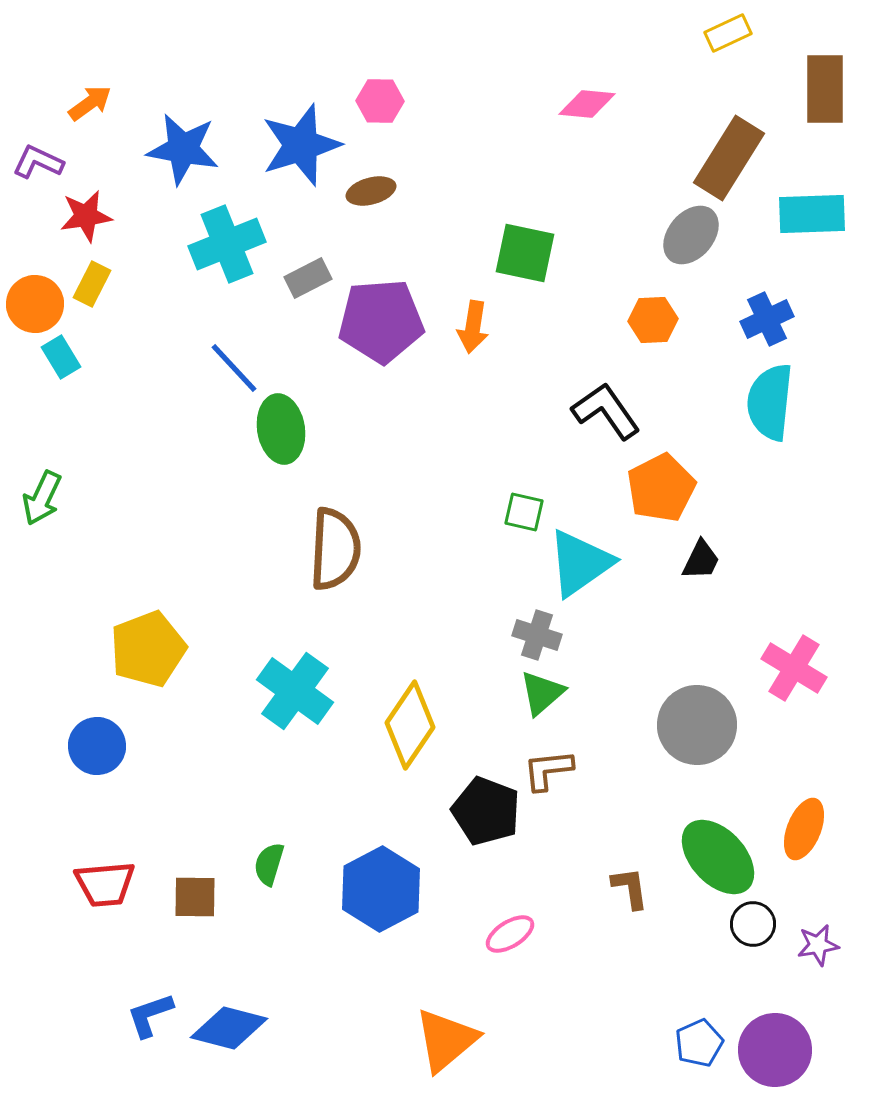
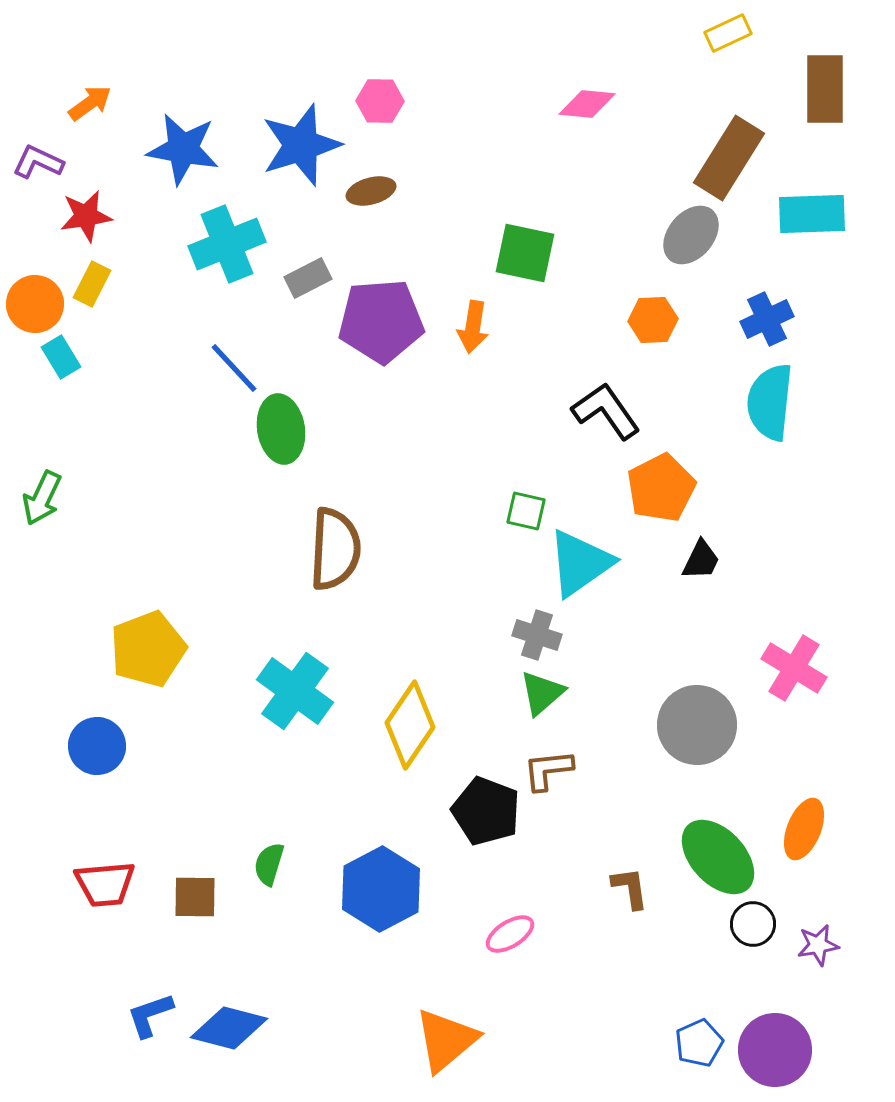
green square at (524, 512): moved 2 px right, 1 px up
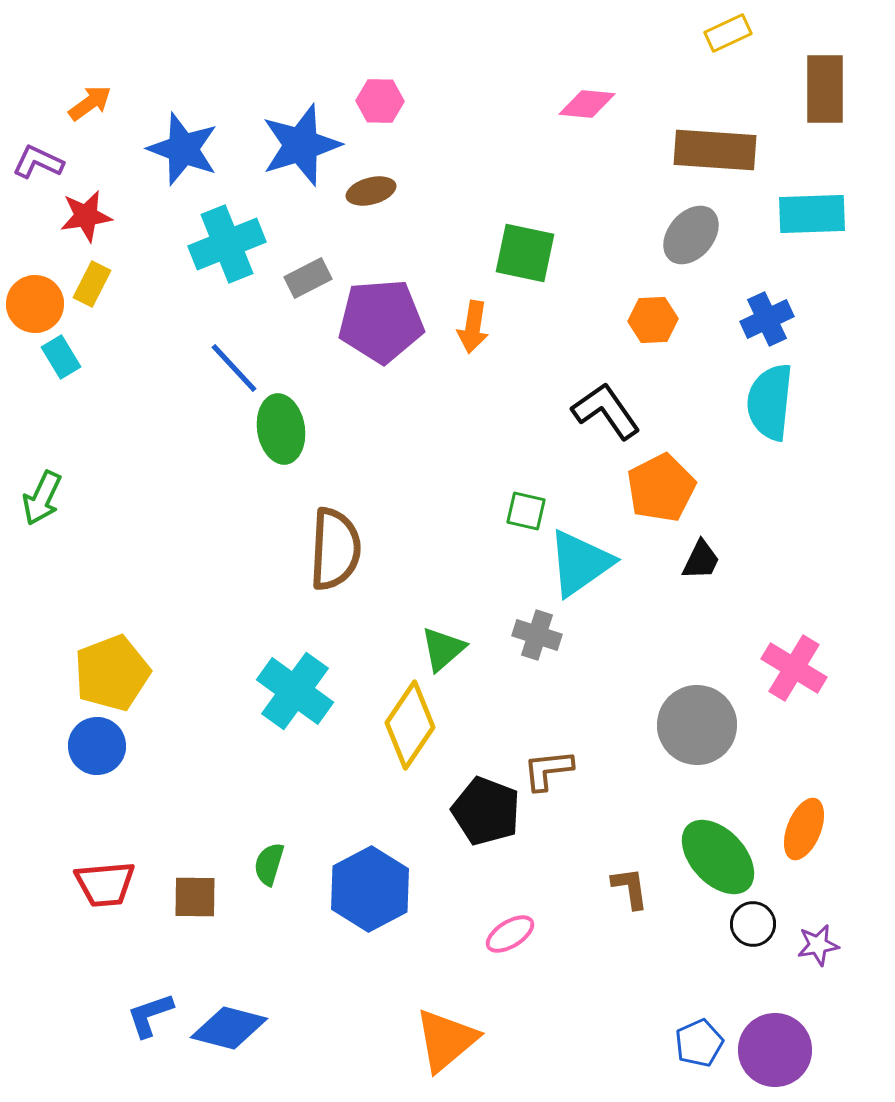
blue star at (183, 149): rotated 10 degrees clockwise
brown rectangle at (729, 158): moved 14 px left, 8 px up; rotated 62 degrees clockwise
yellow pentagon at (148, 649): moved 36 px left, 24 px down
green triangle at (542, 693): moved 99 px left, 44 px up
blue hexagon at (381, 889): moved 11 px left
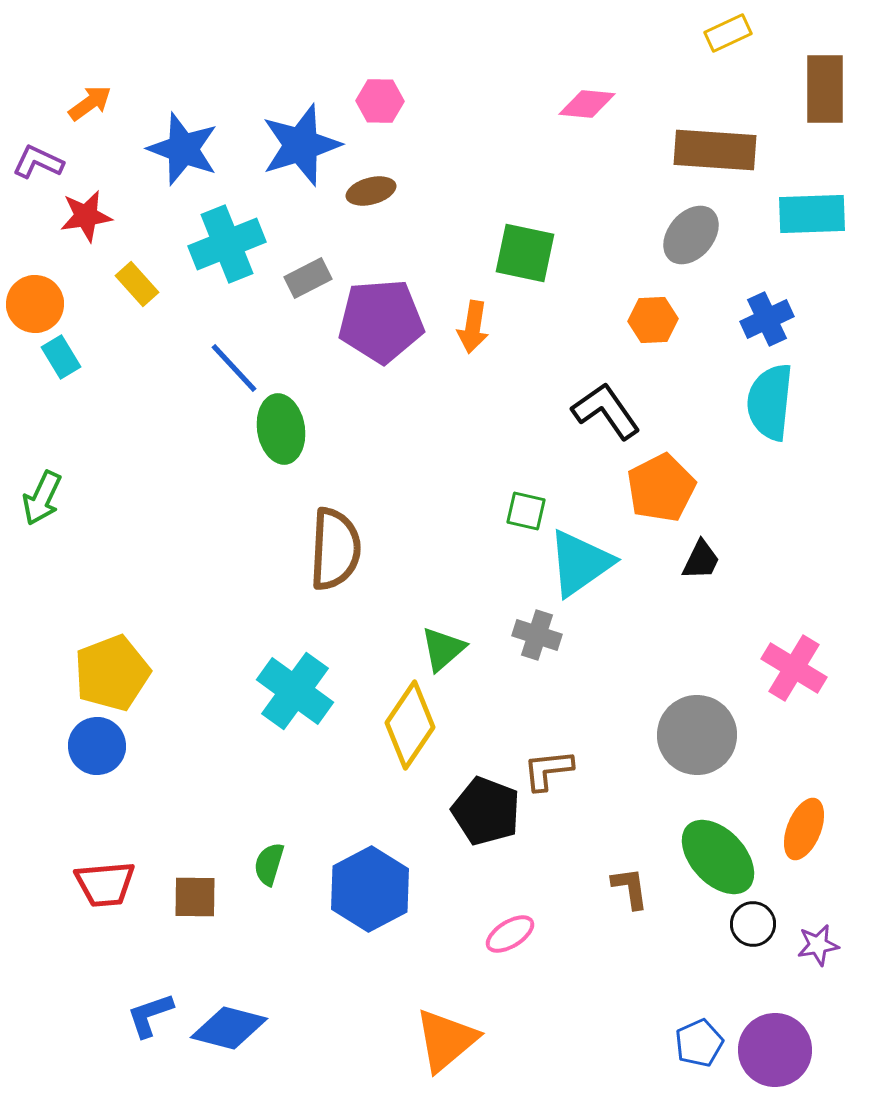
yellow rectangle at (92, 284): moved 45 px right; rotated 69 degrees counterclockwise
gray circle at (697, 725): moved 10 px down
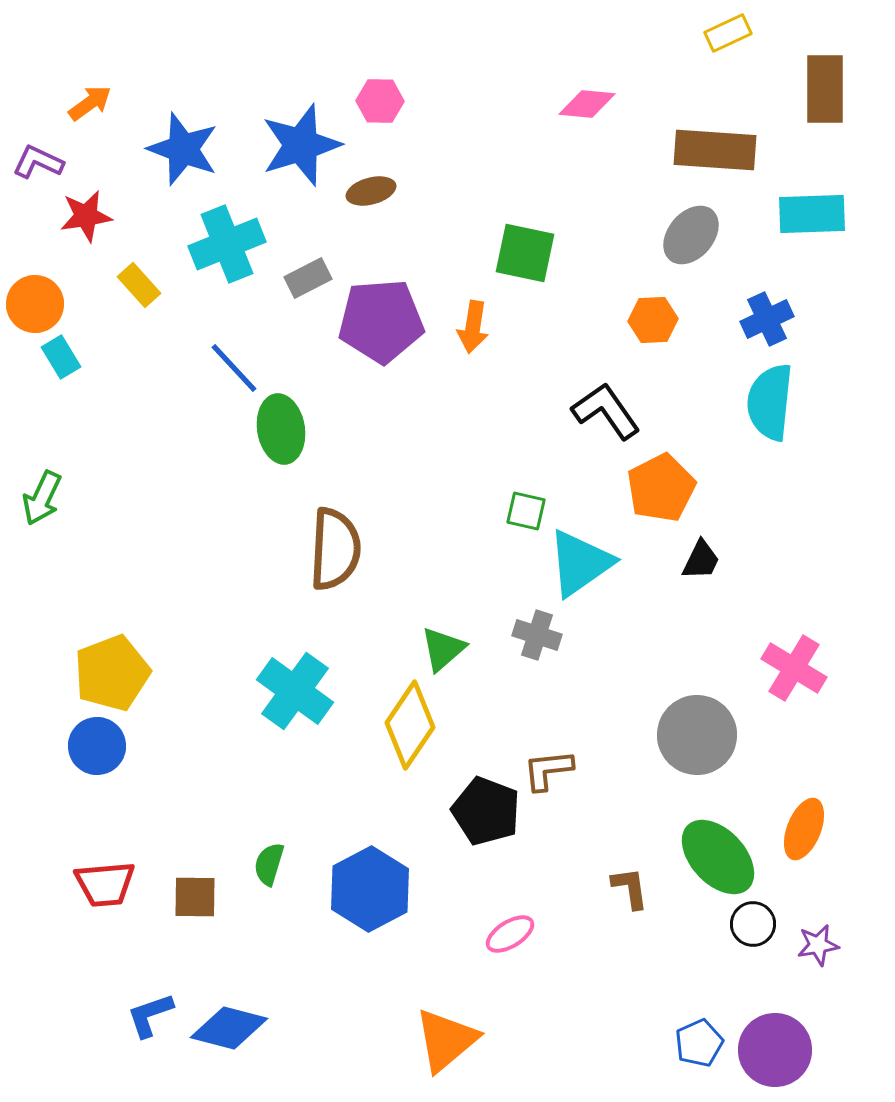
yellow rectangle at (137, 284): moved 2 px right, 1 px down
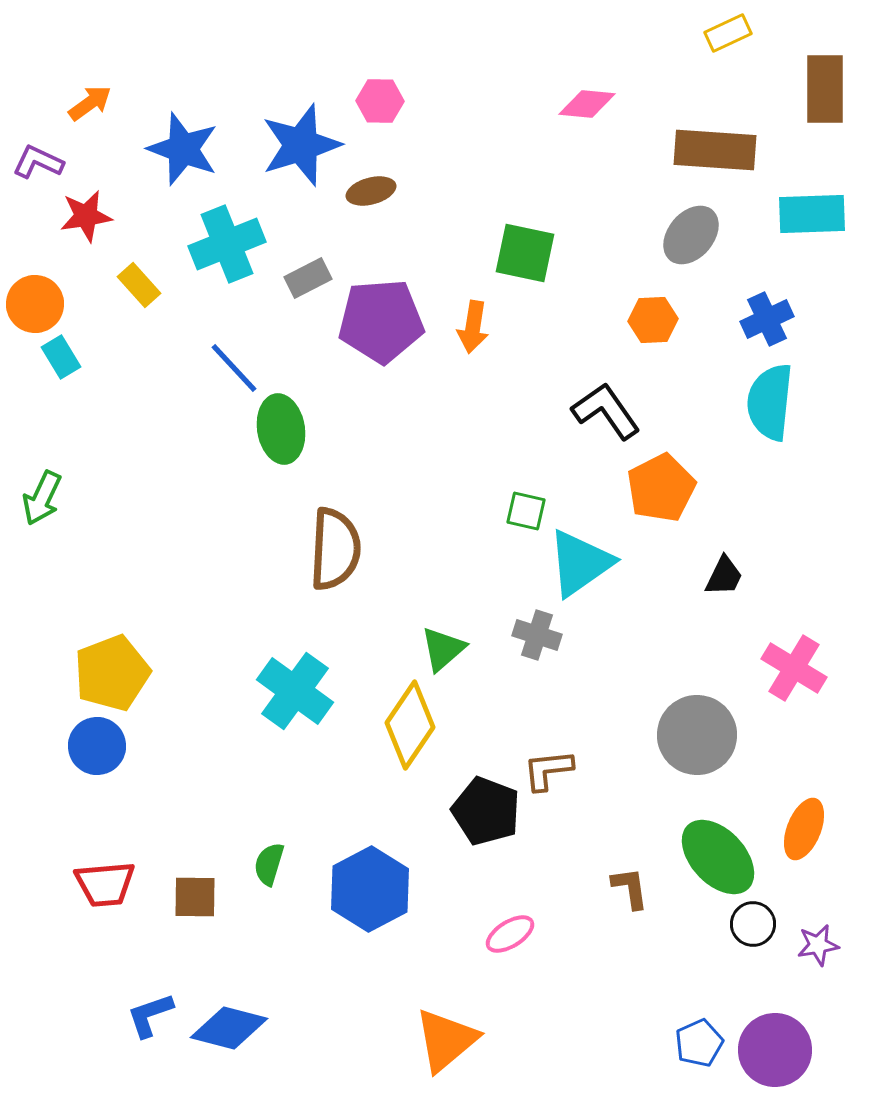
black trapezoid at (701, 560): moved 23 px right, 16 px down
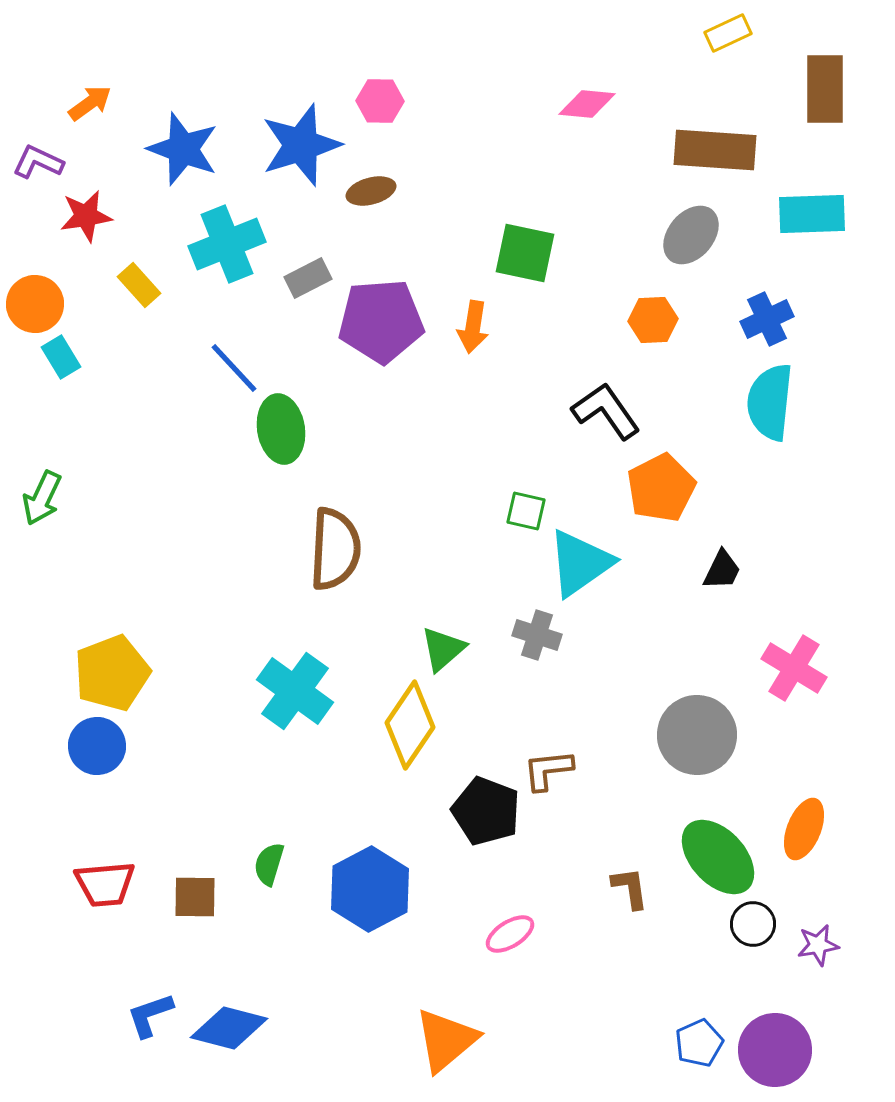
black trapezoid at (724, 576): moved 2 px left, 6 px up
